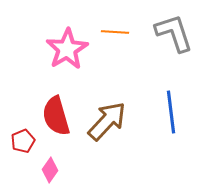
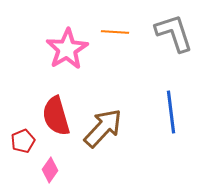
brown arrow: moved 4 px left, 7 px down
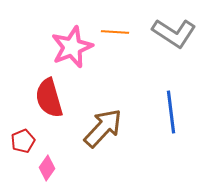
gray L-shape: rotated 141 degrees clockwise
pink star: moved 5 px right, 2 px up; rotated 9 degrees clockwise
red semicircle: moved 7 px left, 18 px up
pink diamond: moved 3 px left, 2 px up
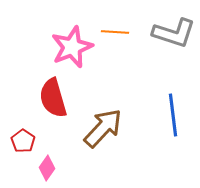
gray L-shape: rotated 15 degrees counterclockwise
red semicircle: moved 4 px right
blue line: moved 2 px right, 3 px down
red pentagon: rotated 15 degrees counterclockwise
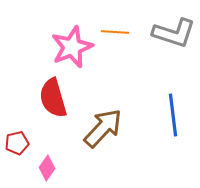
red pentagon: moved 6 px left, 2 px down; rotated 25 degrees clockwise
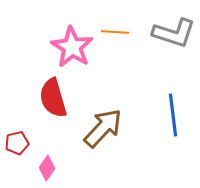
pink star: rotated 18 degrees counterclockwise
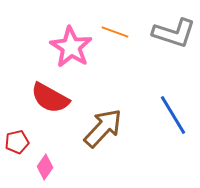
orange line: rotated 16 degrees clockwise
pink star: moved 1 px left
red semicircle: moved 3 px left; rotated 45 degrees counterclockwise
blue line: rotated 24 degrees counterclockwise
red pentagon: moved 1 px up
pink diamond: moved 2 px left, 1 px up
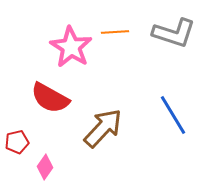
orange line: rotated 24 degrees counterclockwise
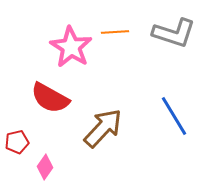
blue line: moved 1 px right, 1 px down
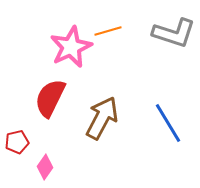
orange line: moved 7 px left, 1 px up; rotated 12 degrees counterclockwise
pink star: rotated 15 degrees clockwise
red semicircle: rotated 87 degrees clockwise
blue line: moved 6 px left, 7 px down
brown arrow: moved 1 px left, 10 px up; rotated 15 degrees counterclockwise
